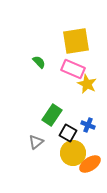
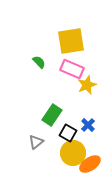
yellow square: moved 5 px left
pink rectangle: moved 1 px left
yellow star: moved 1 px down; rotated 24 degrees clockwise
blue cross: rotated 24 degrees clockwise
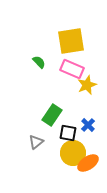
black square: rotated 18 degrees counterclockwise
orange ellipse: moved 2 px left, 1 px up
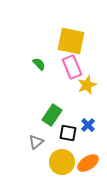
yellow square: rotated 20 degrees clockwise
green semicircle: moved 2 px down
pink rectangle: moved 2 px up; rotated 45 degrees clockwise
yellow circle: moved 11 px left, 9 px down
